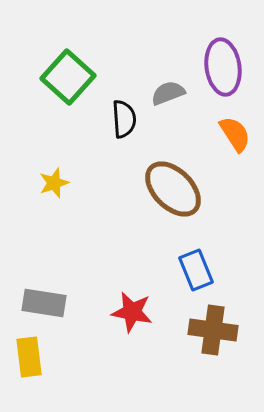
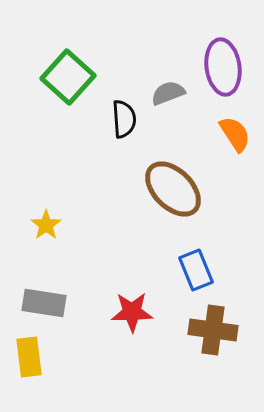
yellow star: moved 8 px left, 42 px down; rotated 16 degrees counterclockwise
red star: rotated 12 degrees counterclockwise
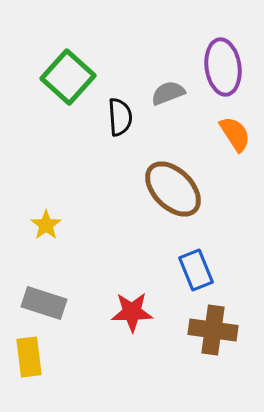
black semicircle: moved 4 px left, 2 px up
gray rectangle: rotated 9 degrees clockwise
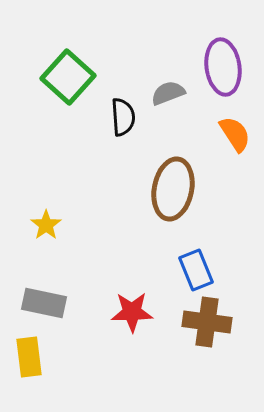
black semicircle: moved 3 px right
brown ellipse: rotated 56 degrees clockwise
gray rectangle: rotated 6 degrees counterclockwise
brown cross: moved 6 px left, 8 px up
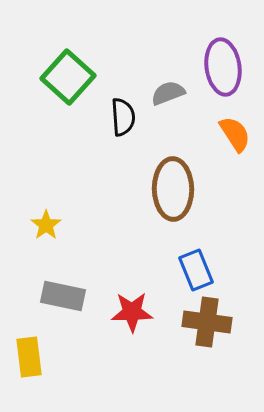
brown ellipse: rotated 12 degrees counterclockwise
gray rectangle: moved 19 px right, 7 px up
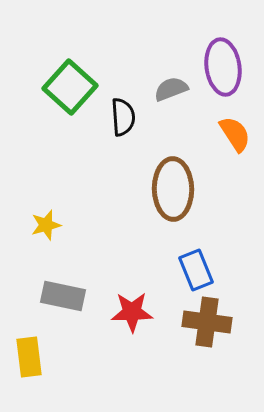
green square: moved 2 px right, 10 px down
gray semicircle: moved 3 px right, 4 px up
yellow star: rotated 20 degrees clockwise
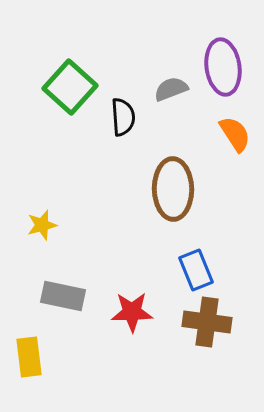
yellow star: moved 4 px left
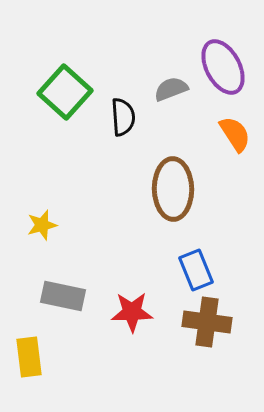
purple ellipse: rotated 20 degrees counterclockwise
green square: moved 5 px left, 5 px down
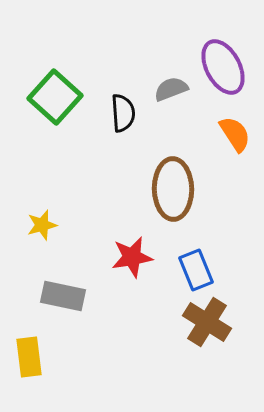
green square: moved 10 px left, 5 px down
black semicircle: moved 4 px up
red star: moved 55 px up; rotated 9 degrees counterclockwise
brown cross: rotated 24 degrees clockwise
